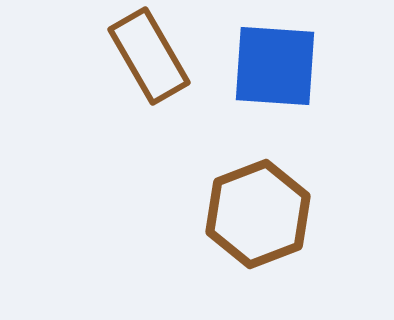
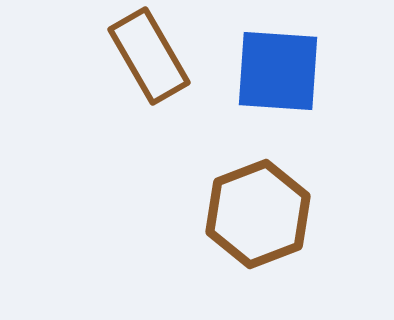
blue square: moved 3 px right, 5 px down
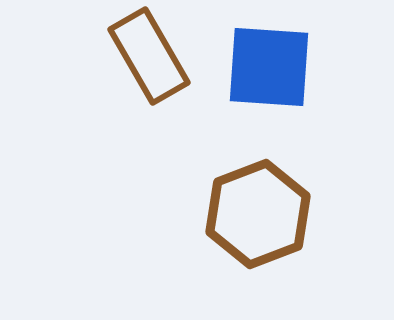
blue square: moved 9 px left, 4 px up
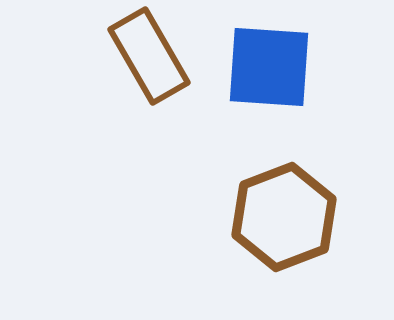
brown hexagon: moved 26 px right, 3 px down
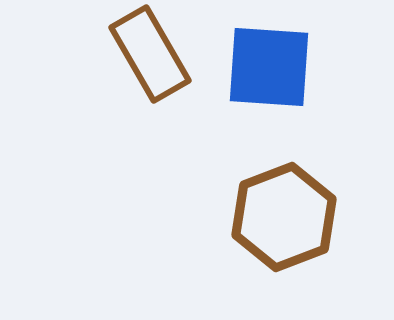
brown rectangle: moved 1 px right, 2 px up
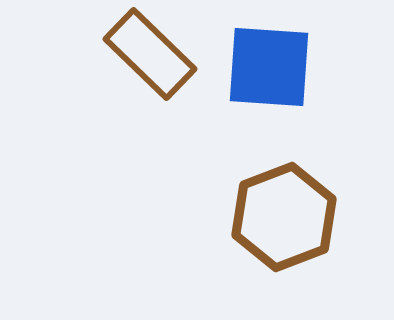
brown rectangle: rotated 16 degrees counterclockwise
